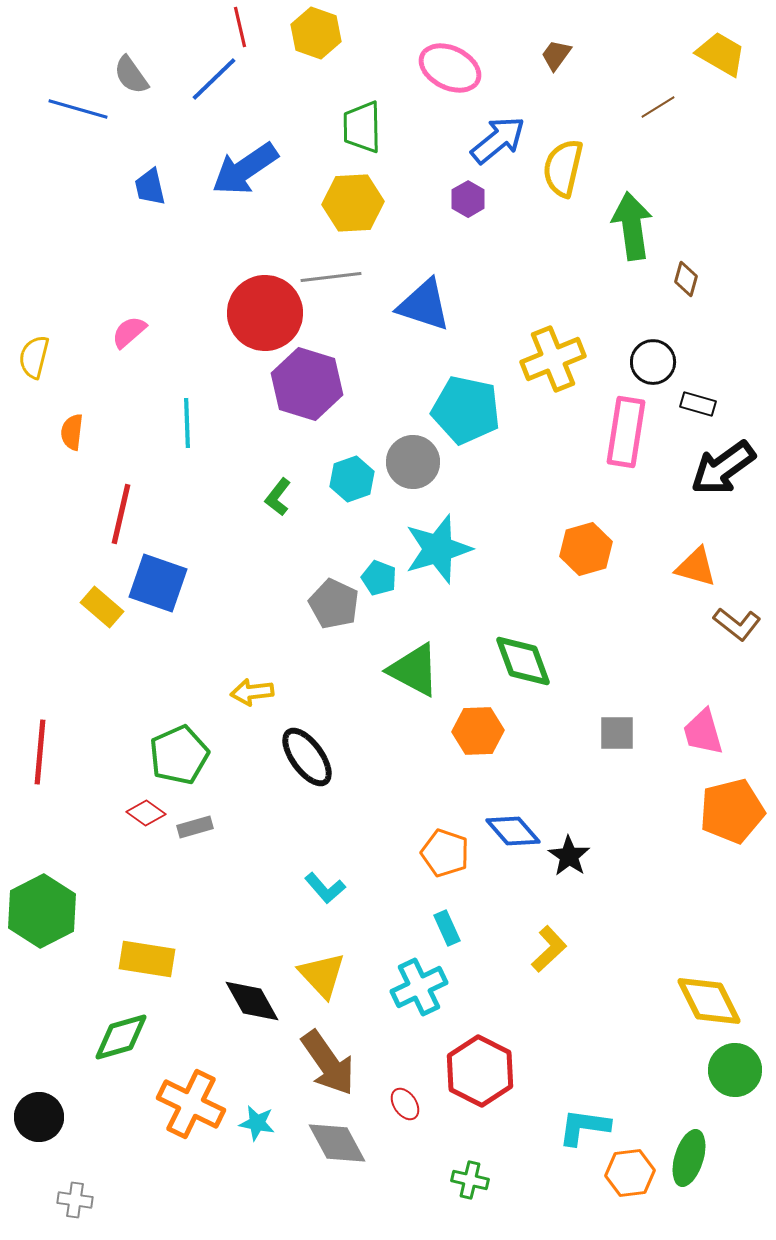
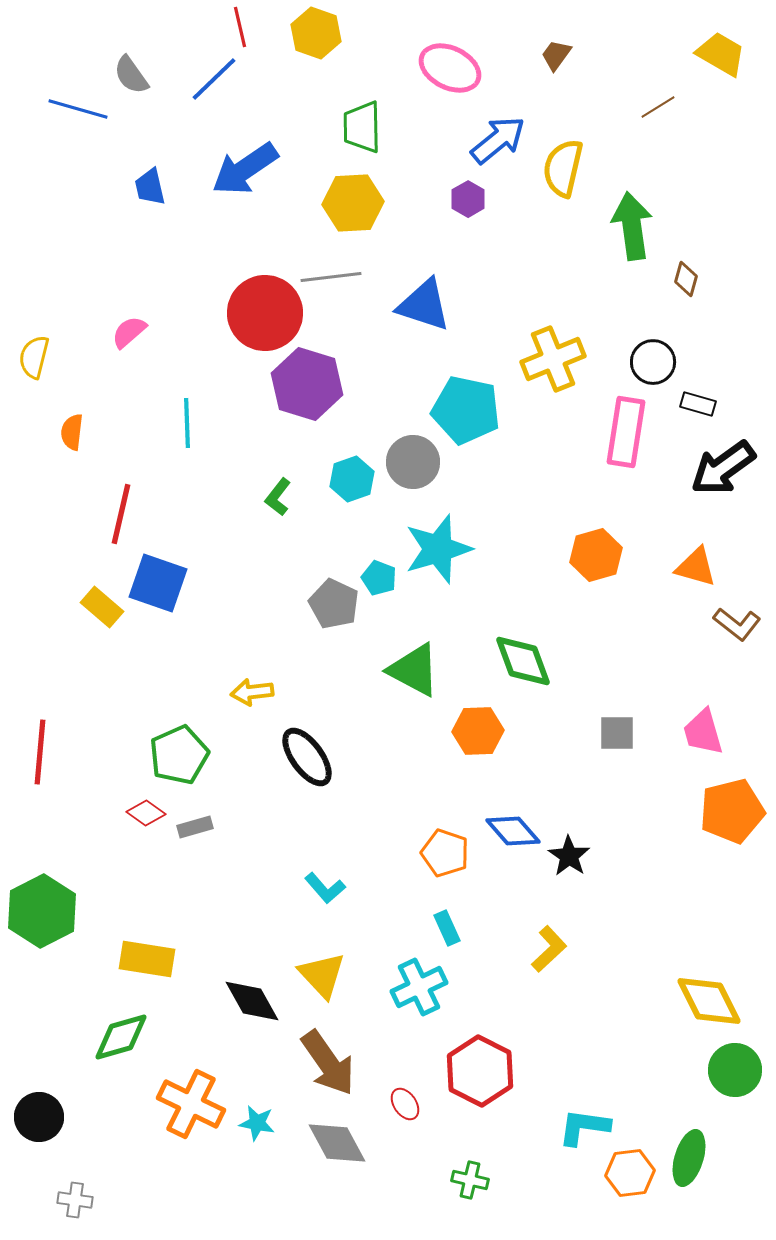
orange hexagon at (586, 549): moved 10 px right, 6 px down
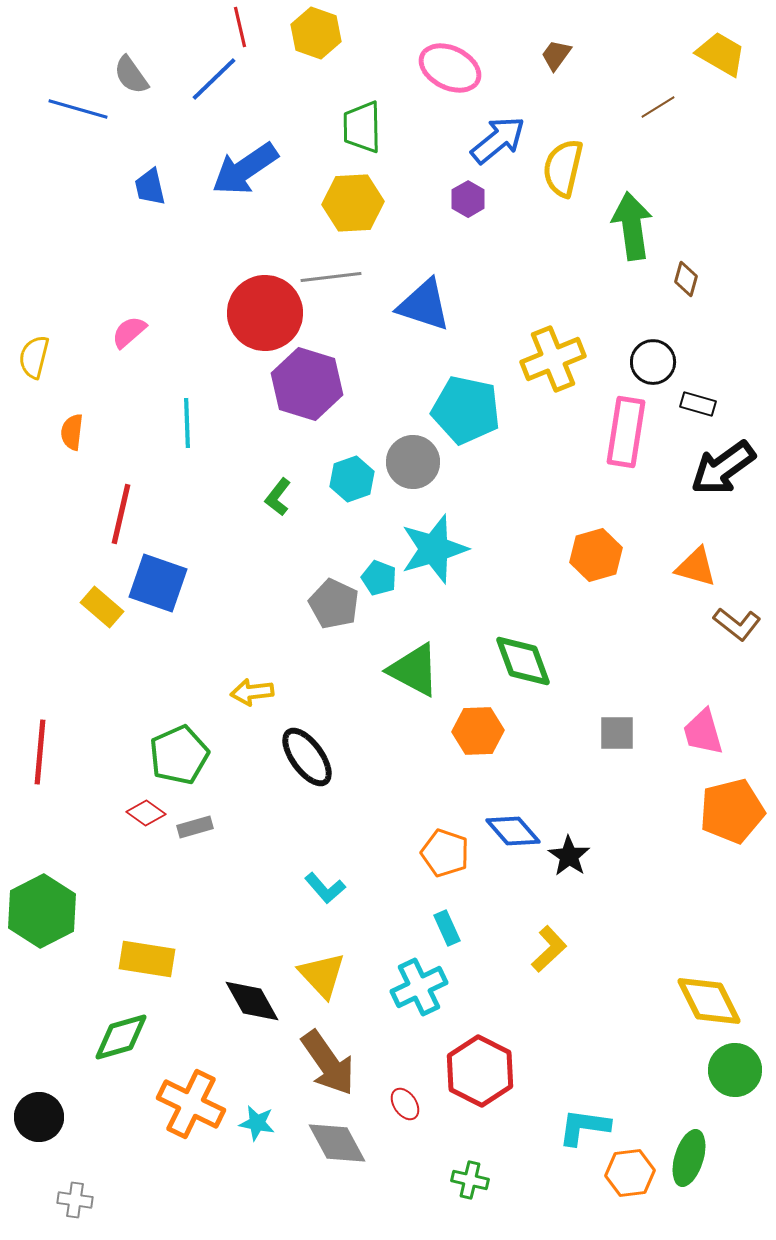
cyan star at (438, 549): moved 4 px left
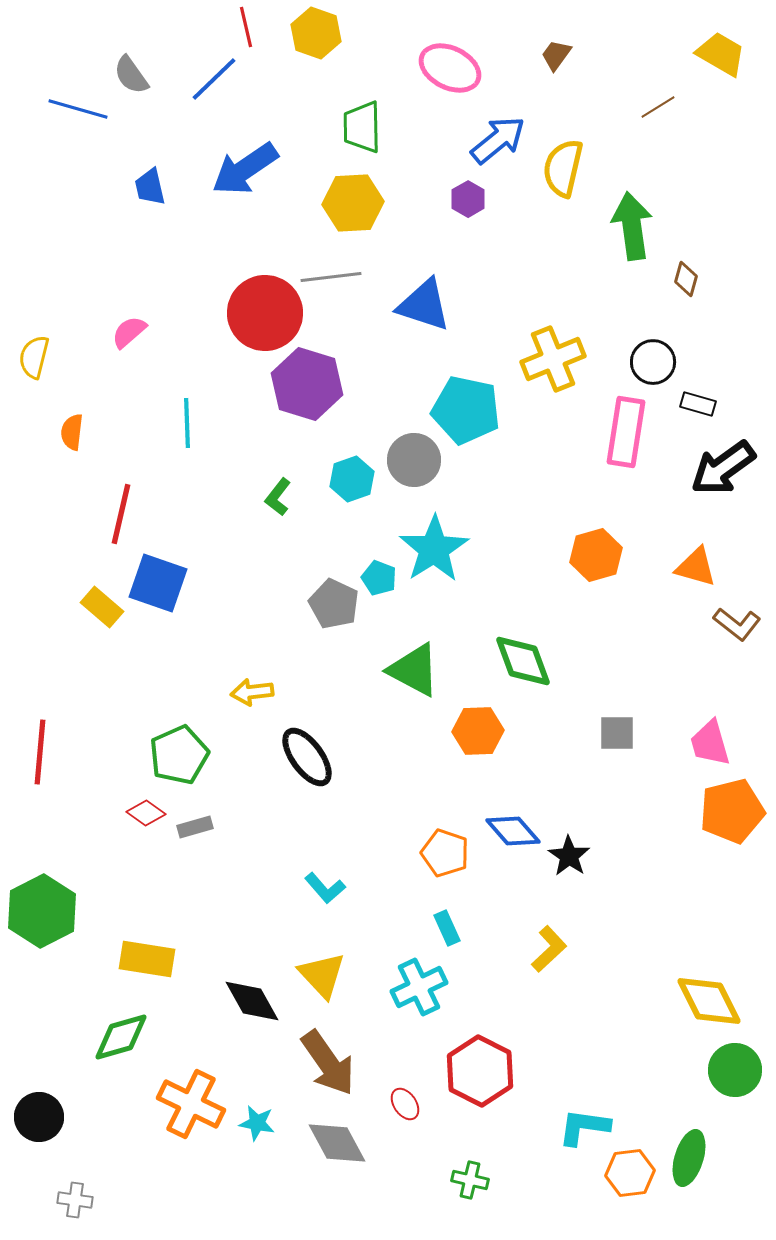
red line at (240, 27): moved 6 px right
gray circle at (413, 462): moved 1 px right, 2 px up
cyan star at (434, 549): rotated 16 degrees counterclockwise
pink trapezoid at (703, 732): moved 7 px right, 11 px down
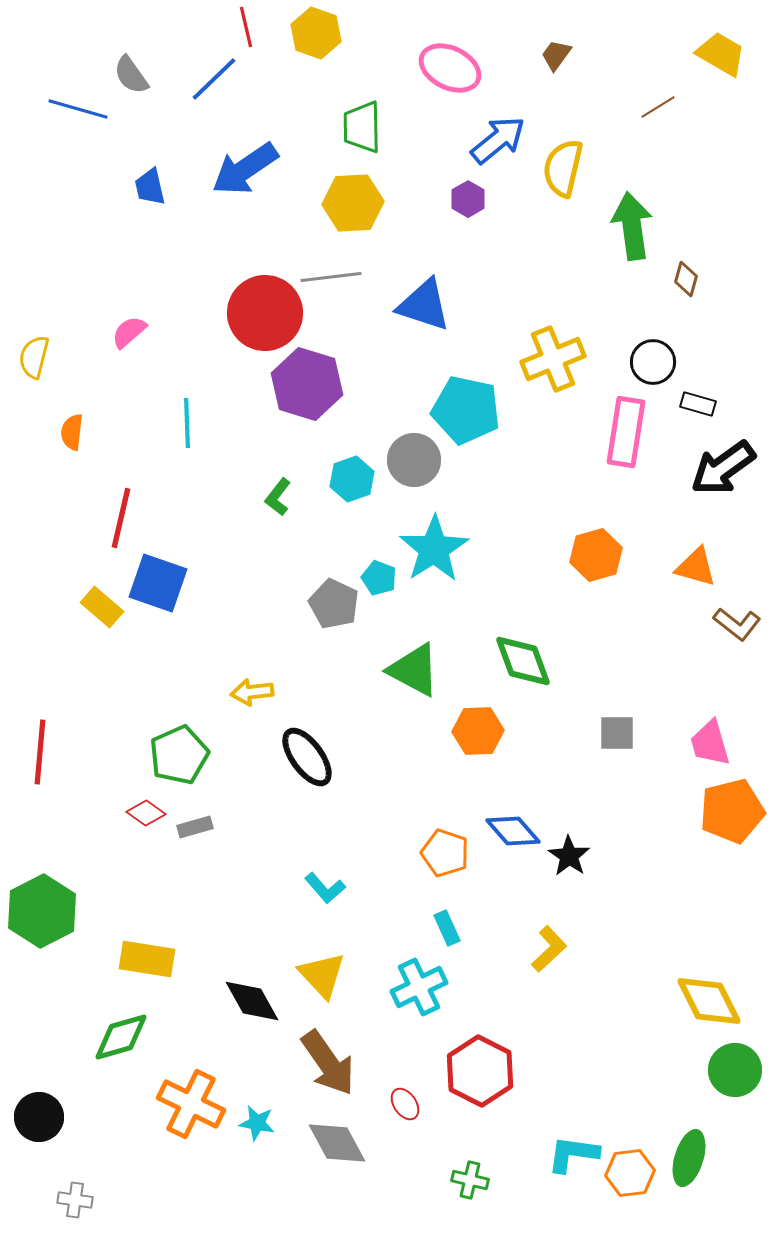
red line at (121, 514): moved 4 px down
cyan L-shape at (584, 1127): moved 11 px left, 27 px down
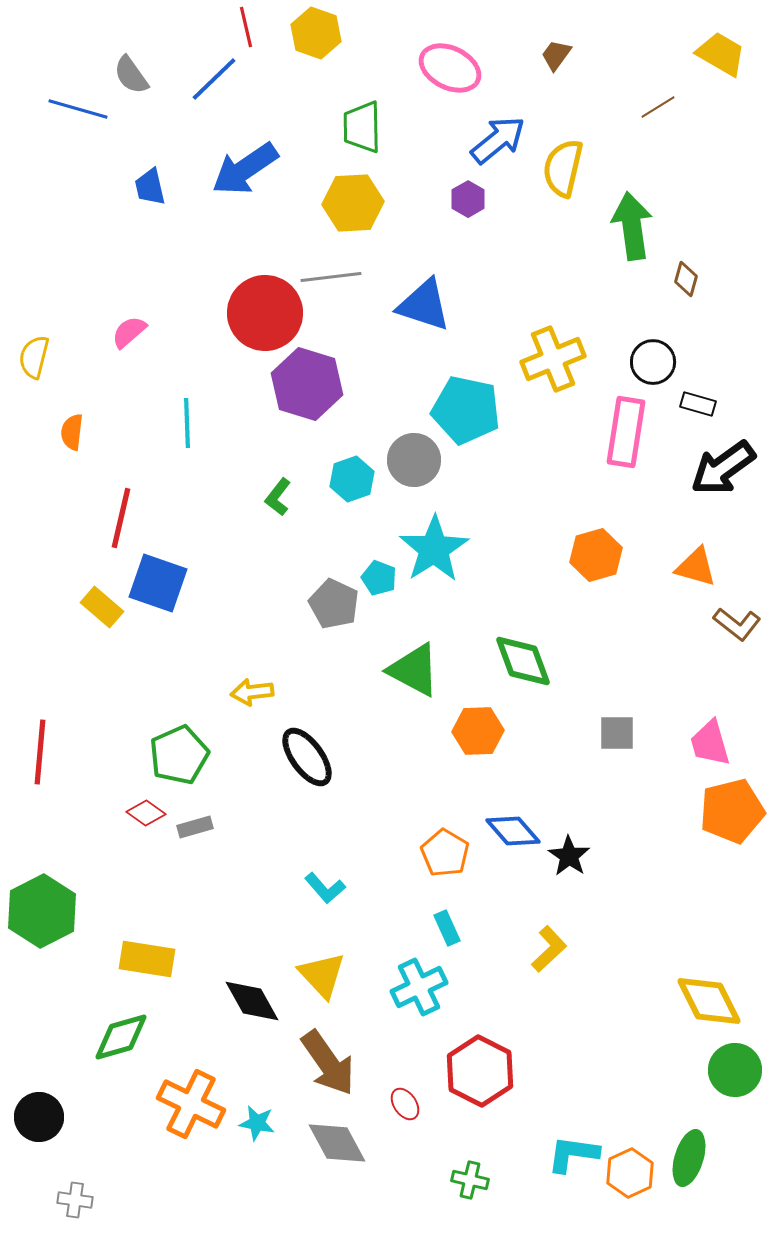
orange pentagon at (445, 853): rotated 12 degrees clockwise
orange hexagon at (630, 1173): rotated 18 degrees counterclockwise
